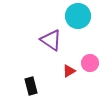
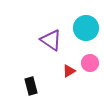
cyan circle: moved 8 px right, 12 px down
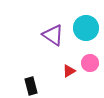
purple triangle: moved 2 px right, 5 px up
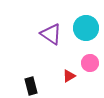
purple triangle: moved 2 px left, 1 px up
red triangle: moved 5 px down
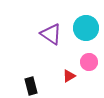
pink circle: moved 1 px left, 1 px up
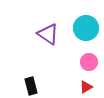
purple triangle: moved 3 px left
red triangle: moved 17 px right, 11 px down
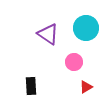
pink circle: moved 15 px left
black rectangle: rotated 12 degrees clockwise
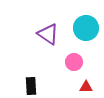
red triangle: rotated 32 degrees clockwise
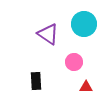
cyan circle: moved 2 px left, 4 px up
black rectangle: moved 5 px right, 5 px up
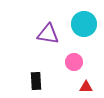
purple triangle: rotated 25 degrees counterclockwise
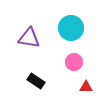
cyan circle: moved 13 px left, 4 px down
purple triangle: moved 19 px left, 4 px down
black rectangle: rotated 54 degrees counterclockwise
